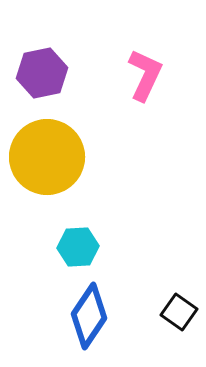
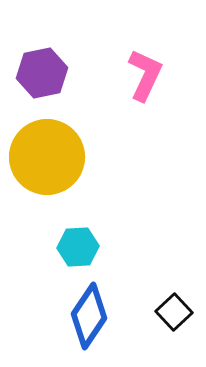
black square: moved 5 px left; rotated 12 degrees clockwise
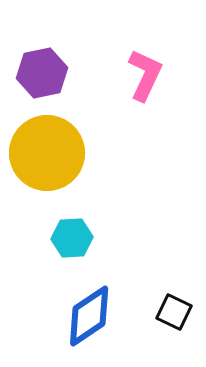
yellow circle: moved 4 px up
cyan hexagon: moved 6 px left, 9 px up
black square: rotated 21 degrees counterclockwise
blue diamond: rotated 22 degrees clockwise
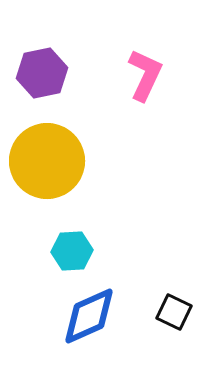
yellow circle: moved 8 px down
cyan hexagon: moved 13 px down
blue diamond: rotated 10 degrees clockwise
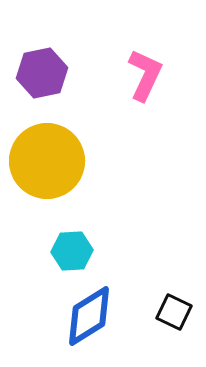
blue diamond: rotated 8 degrees counterclockwise
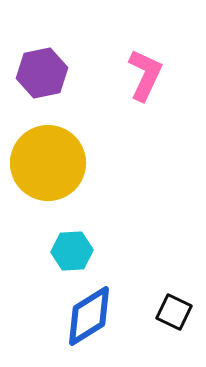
yellow circle: moved 1 px right, 2 px down
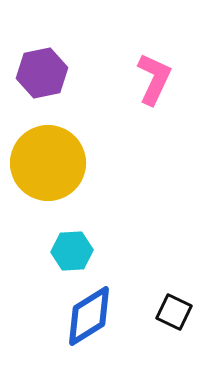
pink L-shape: moved 9 px right, 4 px down
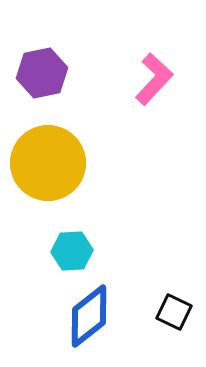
pink L-shape: rotated 18 degrees clockwise
blue diamond: rotated 6 degrees counterclockwise
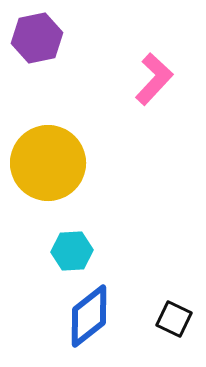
purple hexagon: moved 5 px left, 35 px up
black square: moved 7 px down
